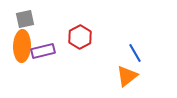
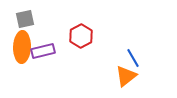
red hexagon: moved 1 px right, 1 px up
orange ellipse: moved 1 px down
blue line: moved 2 px left, 5 px down
orange triangle: moved 1 px left
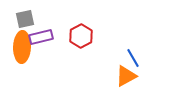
purple rectangle: moved 2 px left, 14 px up
orange triangle: rotated 10 degrees clockwise
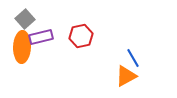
gray square: rotated 30 degrees counterclockwise
red hexagon: rotated 15 degrees clockwise
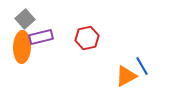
red hexagon: moved 6 px right, 2 px down
blue line: moved 9 px right, 8 px down
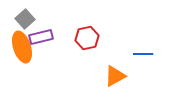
orange ellipse: rotated 20 degrees counterclockwise
blue line: moved 1 px right, 12 px up; rotated 60 degrees counterclockwise
orange triangle: moved 11 px left
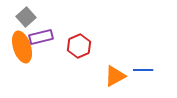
gray square: moved 1 px right, 2 px up
red hexagon: moved 8 px left, 8 px down; rotated 10 degrees counterclockwise
blue line: moved 16 px down
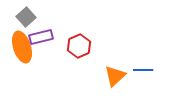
orange triangle: rotated 15 degrees counterclockwise
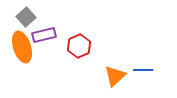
purple rectangle: moved 3 px right, 2 px up
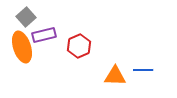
orange triangle: rotated 45 degrees clockwise
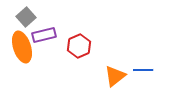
orange triangle: rotated 40 degrees counterclockwise
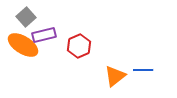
orange ellipse: moved 1 px right, 2 px up; rotated 40 degrees counterclockwise
